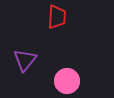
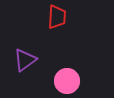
purple triangle: rotated 15 degrees clockwise
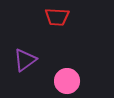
red trapezoid: rotated 90 degrees clockwise
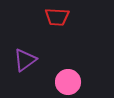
pink circle: moved 1 px right, 1 px down
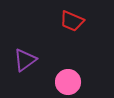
red trapezoid: moved 15 px right, 4 px down; rotated 20 degrees clockwise
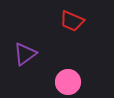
purple triangle: moved 6 px up
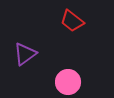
red trapezoid: rotated 15 degrees clockwise
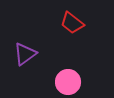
red trapezoid: moved 2 px down
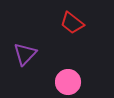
purple triangle: rotated 10 degrees counterclockwise
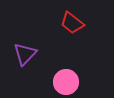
pink circle: moved 2 px left
